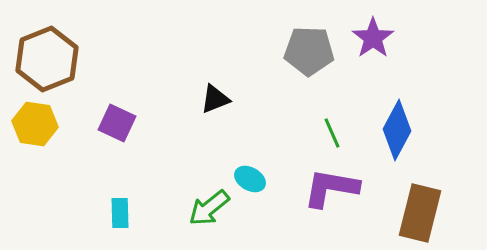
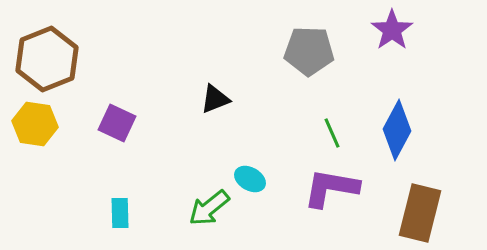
purple star: moved 19 px right, 8 px up
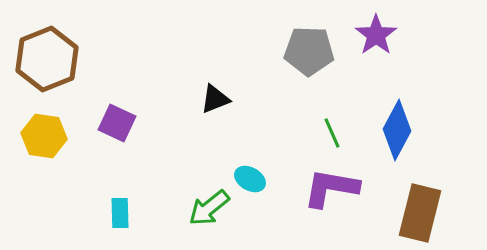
purple star: moved 16 px left, 5 px down
yellow hexagon: moved 9 px right, 12 px down
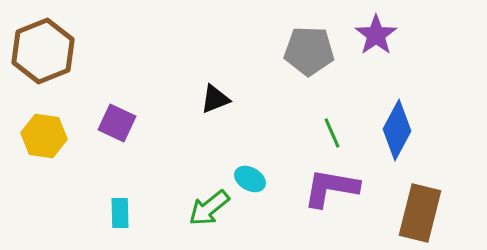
brown hexagon: moved 4 px left, 8 px up
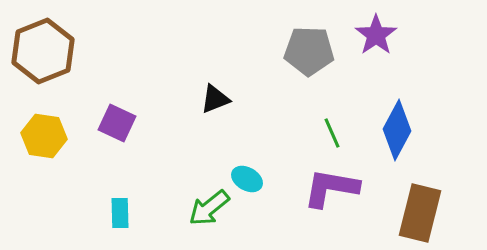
cyan ellipse: moved 3 px left
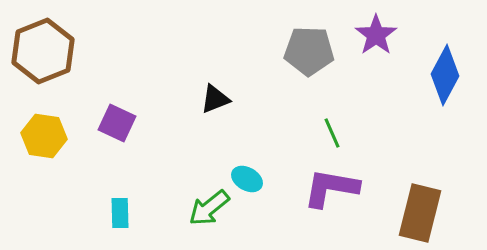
blue diamond: moved 48 px right, 55 px up
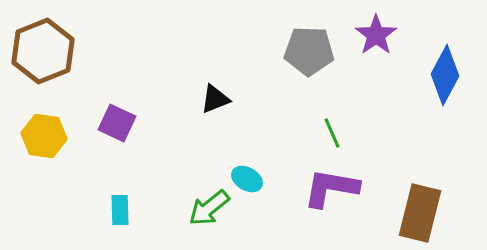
cyan rectangle: moved 3 px up
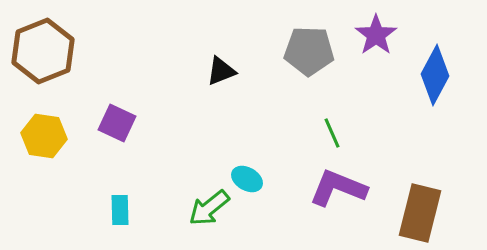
blue diamond: moved 10 px left
black triangle: moved 6 px right, 28 px up
purple L-shape: moved 7 px right; rotated 12 degrees clockwise
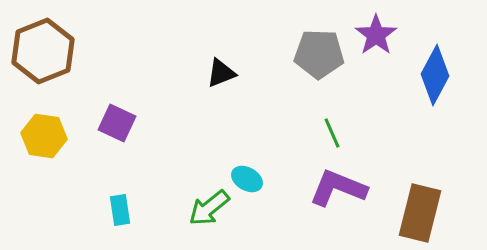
gray pentagon: moved 10 px right, 3 px down
black triangle: moved 2 px down
cyan rectangle: rotated 8 degrees counterclockwise
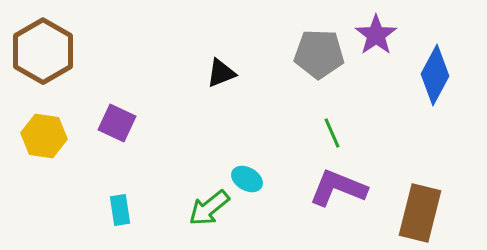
brown hexagon: rotated 8 degrees counterclockwise
